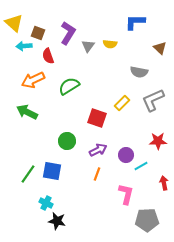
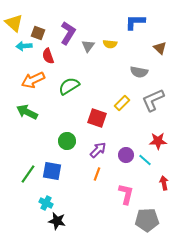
purple arrow: rotated 18 degrees counterclockwise
cyan line: moved 4 px right, 6 px up; rotated 72 degrees clockwise
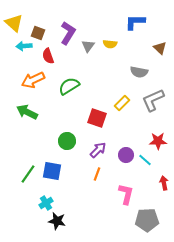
cyan cross: rotated 32 degrees clockwise
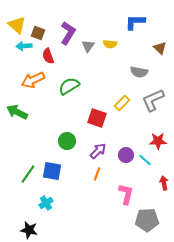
yellow triangle: moved 3 px right, 2 px down
green arrow: moved 10 px left
purple arrow: moved 1 px down
black star: moved 28 px left, 9 px down
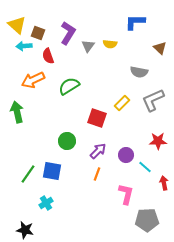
green arrow: rotated 50 degrees clockwise
cyan line: moved 7 px down
black star: moved 4 px left
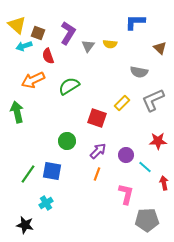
cyan arrow: rotated 14 degrees counterclockwise
black star: moved 5 px up
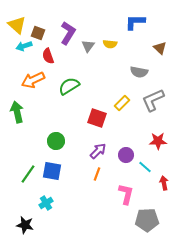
green circle: moved 11 px left
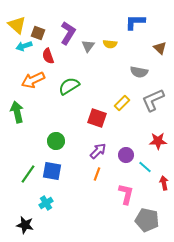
gray pentagon: rotated 15 degrees clockwise
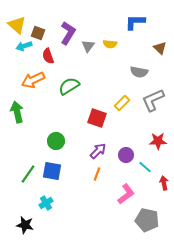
pink L-shape: rotated 40 degrees clockwise
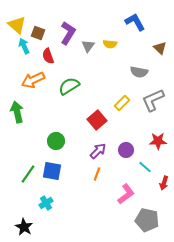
blue L-shape: rotated 60 degrees clockwise
cyan arrow: rotated 84 degrees clockwise
red square: moved 2 px down; rotated 30 degrees clockwise
purple circle: moved 5 px up
red arrow: rotated 152 degrees counterclockwise
black star: moved 1 px left, 2 px down; rotated 18 degrees clockwise
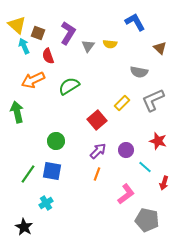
red star: rotated 18 degrees clockwise
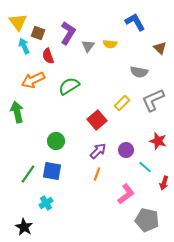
yellow triangle: moved 1 px right, 3 px up; rotated 12 degrees clockwise
